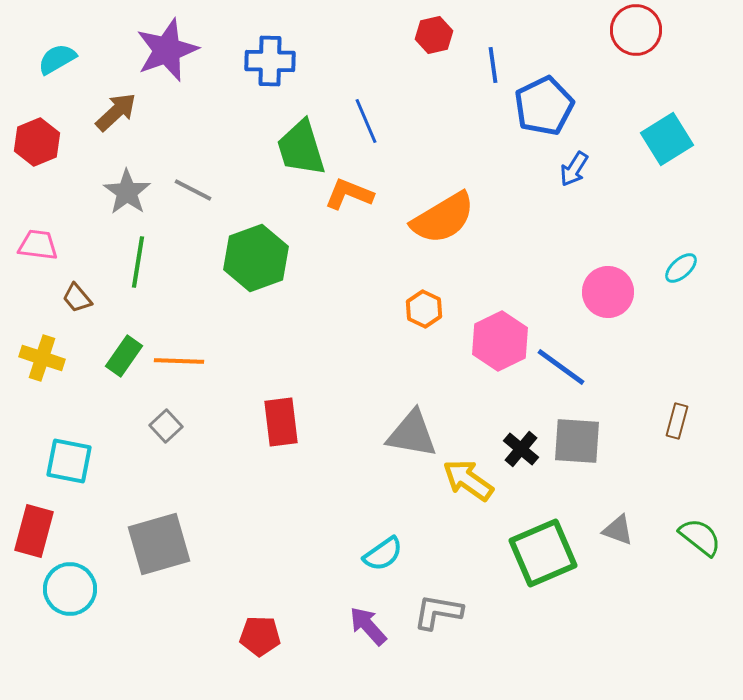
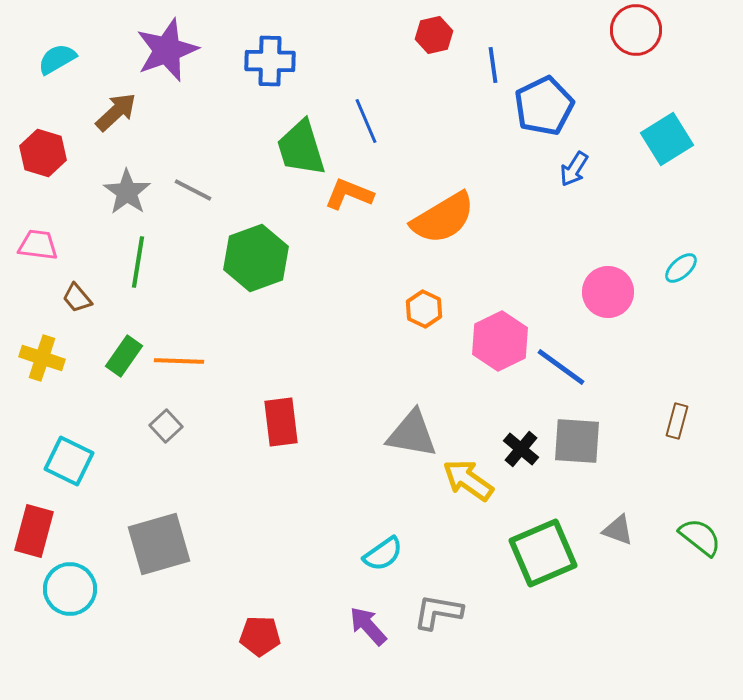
red hexagon at (37, 142): moved 6 px right, 11 px down; rotated 21 degrees counterclockwise
cyan square at (69, 461): rotated 15 degrees clockwise
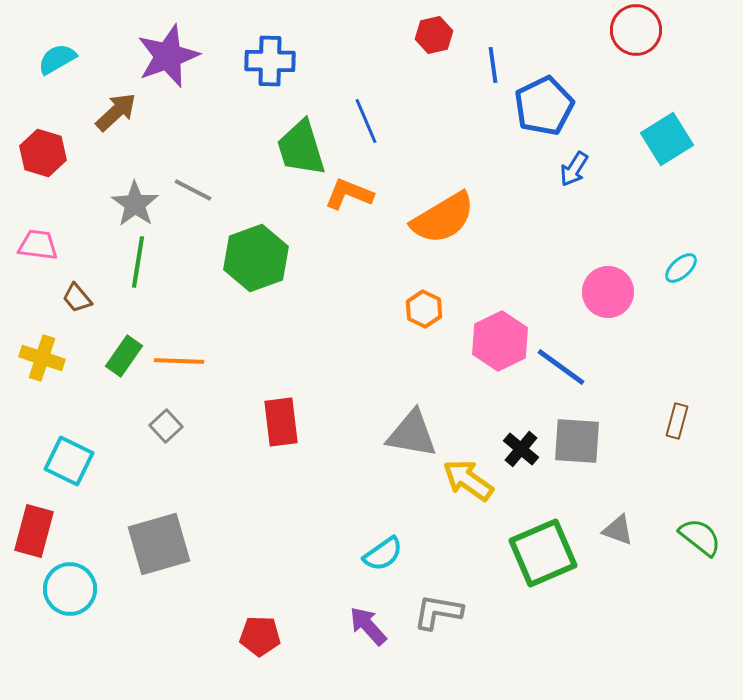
purple star at (167, 50): moved 1 px right, 6 px down
gray star at (127, 192): moved 8 px right, 12 px down
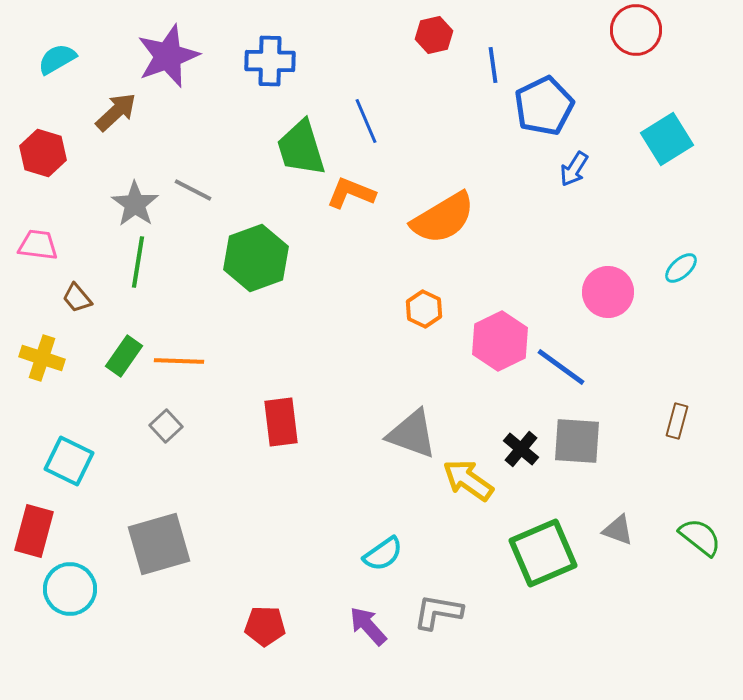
orange L-shape at (349, 194): moved 2 px right, 1 px up
gray triangle at (412, 434): rotated 10 degrees clockwise
red pentagon at (260, 636): moved 5 px right, 10 px up
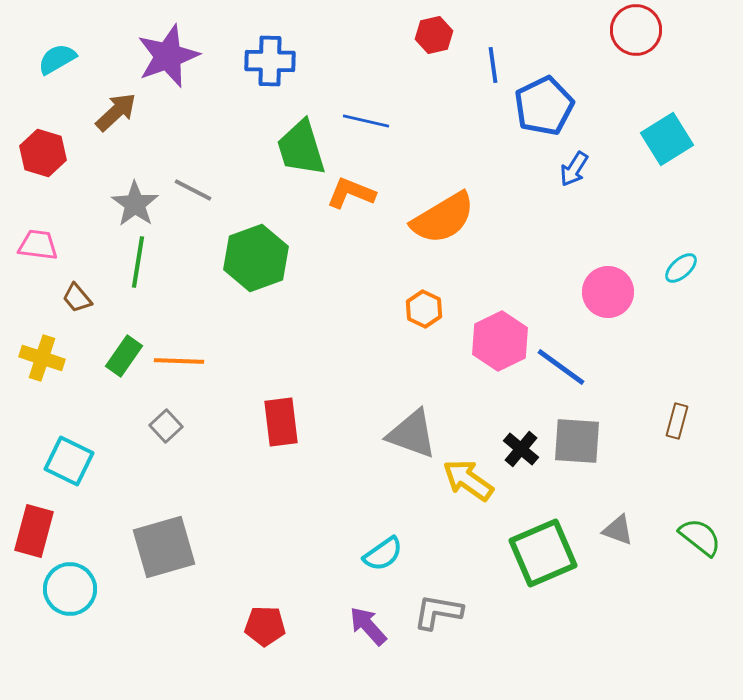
blue line at (366, 121): rotated 54 degrees counterclockwise
gray square at (159, 544): moved 5 px right, 3 px down
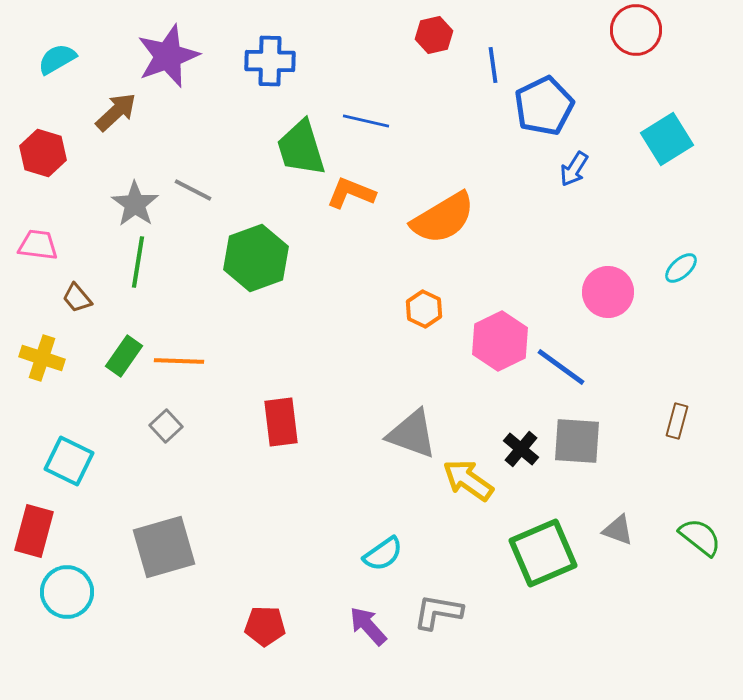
cyan circle at (70, 589): moved 3 px left, 3 px down
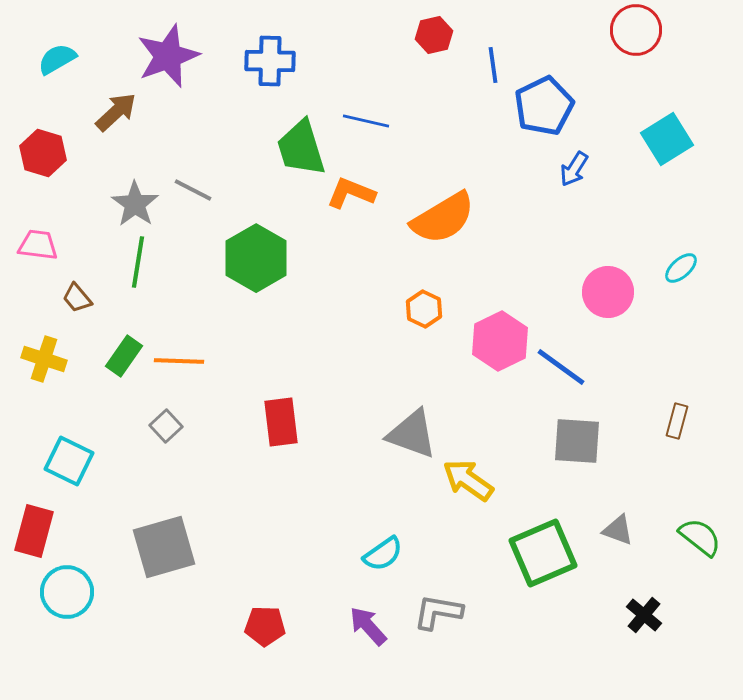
green hexagon at (256, 258): rotated 10 degrees counterclockwise
yellow cross at (42, 358): moved 2 px right, 1 px down
black cross at (521, 449): moved 123 px right, 166 px down
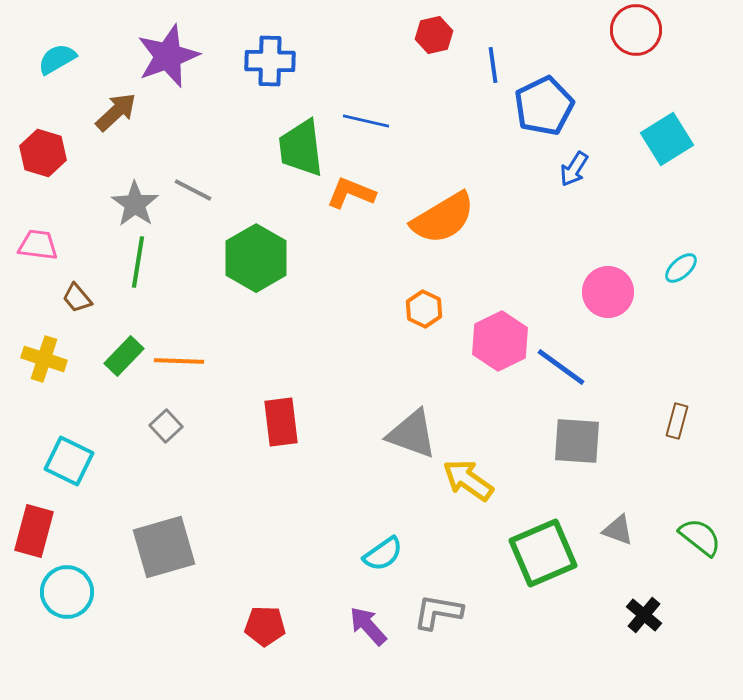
green trapezoid at (301, 148): rotated 10 degrees clockwise
green rectangle at (124, 356): rotated 9 degrees clockwise
